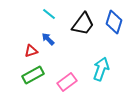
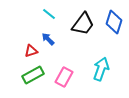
pink rectangle: moved 3 px left, 5 px up; rotated 24 degrees counterclockwise
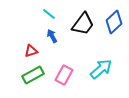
blue diamond: rotated 30 degrees clockwise
blue arrow: moved 4 px right, 3 px up; rotated 16 degrees clockwise
cyan arrow: rotated 30 degrees clockwise
pink rectangle: moved 2 px up
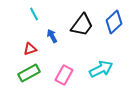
cyan line: moved 15 px left; rotated 24 degrees clockwise
black trapezoid: moved 1 px left, 1 px down
red triangle: moved 1 px left, 2 px up
cyan arrow: rotated 15 degrees clockwise
green rectangle: moved 4 px left, 2 px up
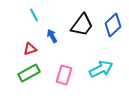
cyan line: moved 1 px down
blue diamond: moved 1 px left, 3 px down
pink rectangle: rotated 12 degrees counterclockwise
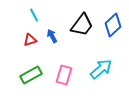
red triangle: moved 9 px up
cyan arrow: rotated 15 degrees counterclockwise
green rectangle: moved 2 px right, 2 px down
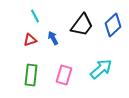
cyan line: moved 1 px right, 1 px down
blue arrow: moved 1 px right, 2 px down
green rectangle: rotated 55 degrees counterclockwise
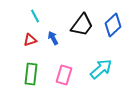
green rectangle: moved 1 px up
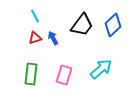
red triangle: moved 5 px right, 2 px up
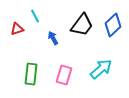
red triangle: moved 18 px left, 9 px up
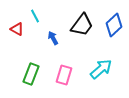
blue diamond: moved 1 px right
red triangle: rotated 48 degrees clockwise
green rectangle: rotated 15 degrees clockwise
